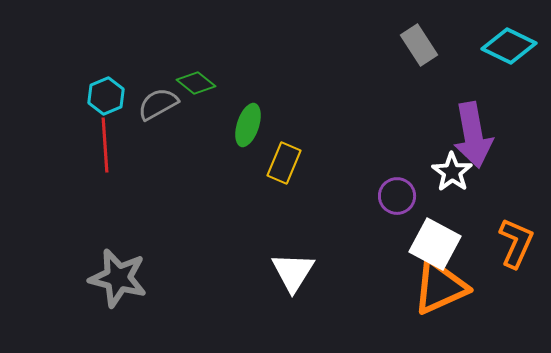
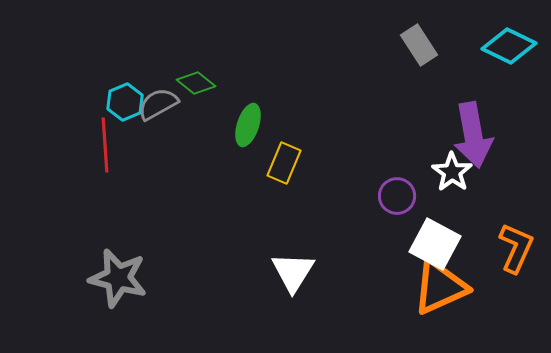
cyan hexagon: moved 19 px right, 6 px down
orange L-shape: moved 5 px down
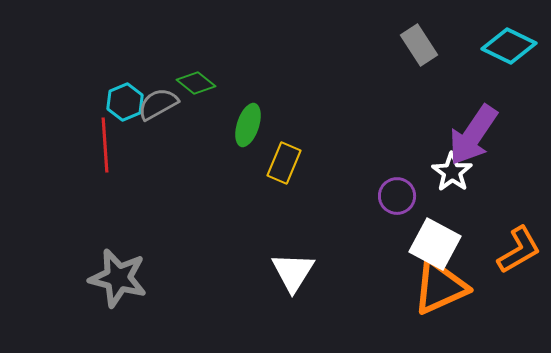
purple arrow: rotated 44 degrees clockwise
orange L-shape: moved 3 px right, 2 px down; rotated 36 degrees clockwise
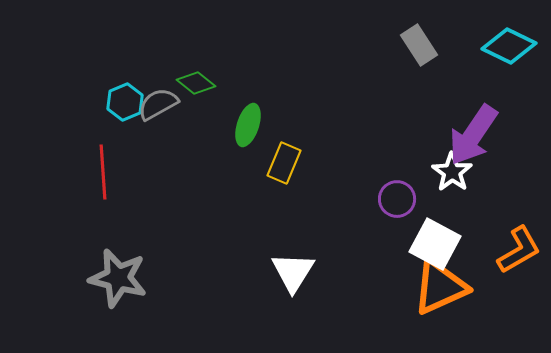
red line: moved 2 px left, 27 px down
purple circle: moved 3 px down
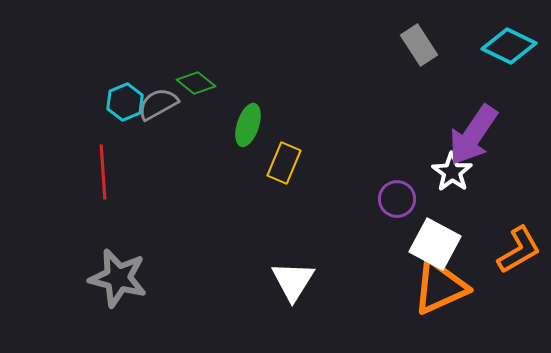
white triangle: moved 9 px down
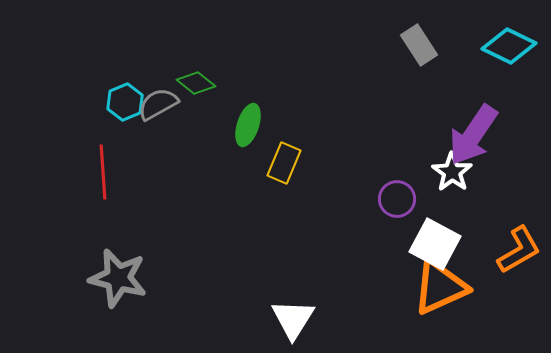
white triangle: moved 38 px down
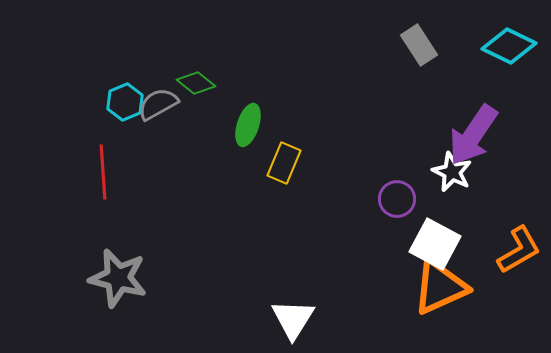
white star: rotated 9 degrees counterclockwise
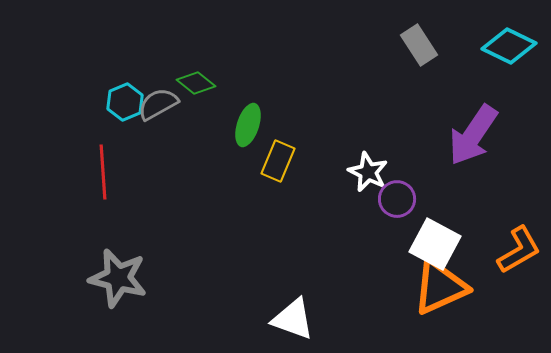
yellow rectangle: moved 6 px left, 2 px up
white star: moved 84 px left
white triangle: rotated 42 degrees counterclockwise
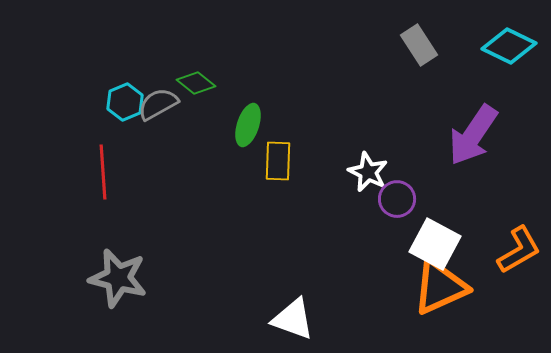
yellow rectangle: rotated 21 degrees counterclockwise
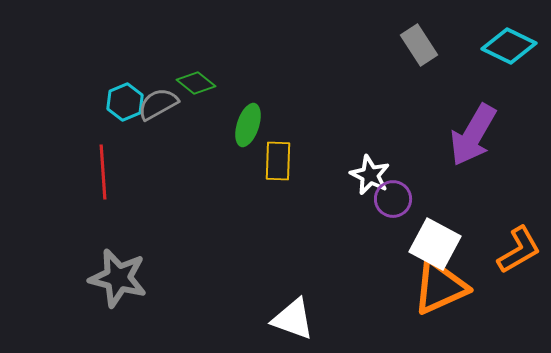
purple arrow: rotated 4 degrees counterclockwise
white star: moved 2 px right, 3 px down
purple circle: moved 4 px left
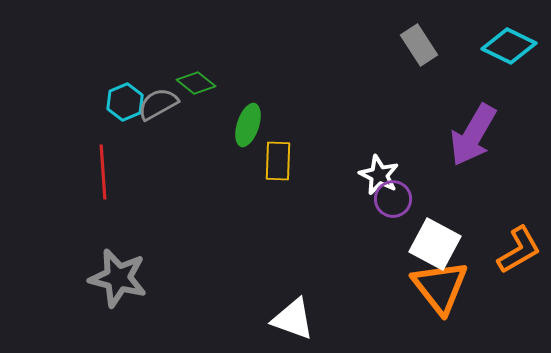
white star: moved 9 px right
orange triangle: rotated 44 degrees counterclockwise
